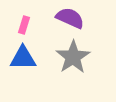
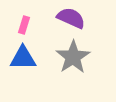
purple semicircle: moved 1 px right
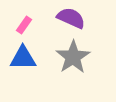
pink rectangle: rotated 18 degrees clockwise
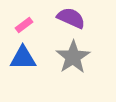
pink rectangle: rotated 18 degrees clockwise
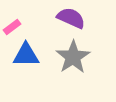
pink rectangle: moved 12 px left, 2 px down
blue triangle: moved 3 px right, 3 px up
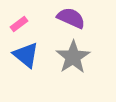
pink rectangle: moved 7 px right, 3 px up
blue triangle: rotated 40 degrees clockwise
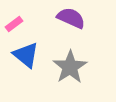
pink rectangle: moved 5 px left
gray star: moved 3 px left, 10 px down
